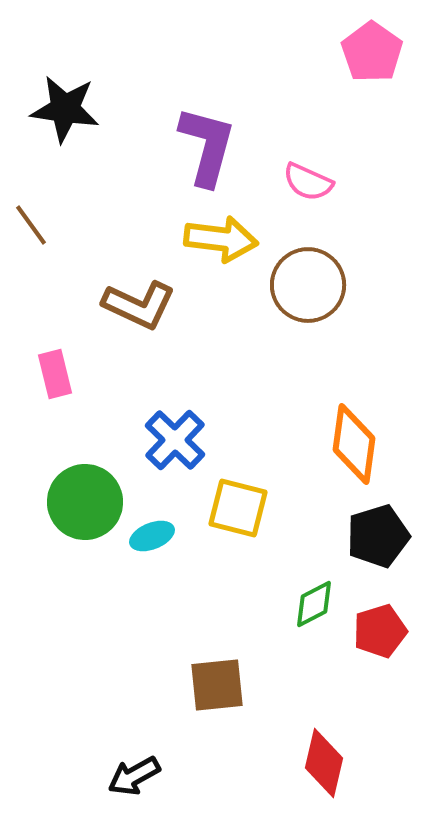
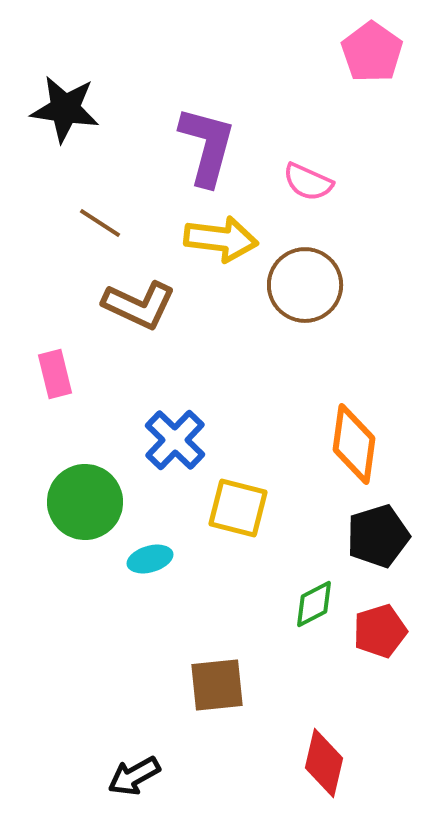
brown line: moved 69 px right, 2 px up; rotated 21 degrees counterclockwise
brown circle: moved 3 px left
cyan ellipse: moved 2 px left, 23 px down; rotated 6 degrees clockwise
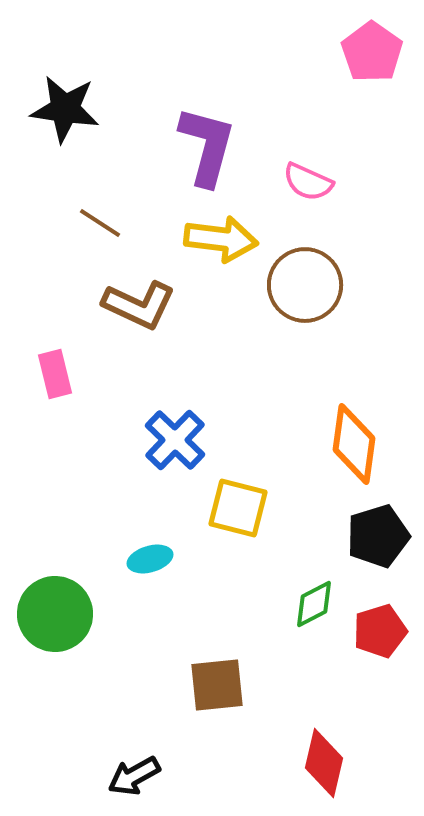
green circle: moved 30 px left, 112 px down
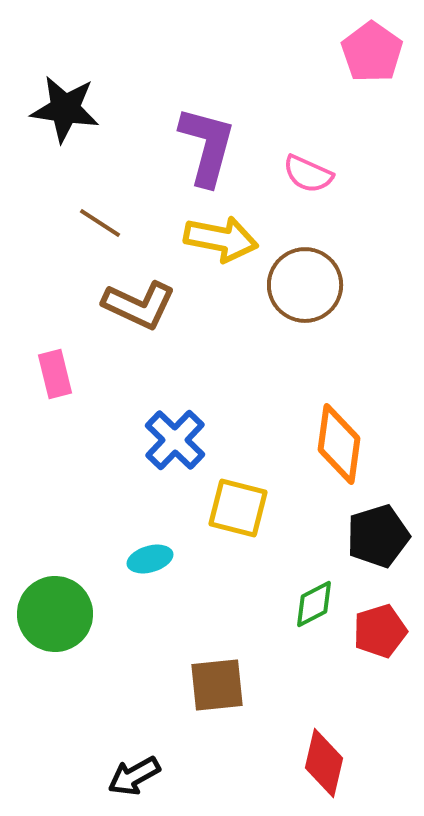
pink semicircle: moved 8 px up
yellow arrow: rotated 4 degrees clockwise
orange diamond: moved 15 px left
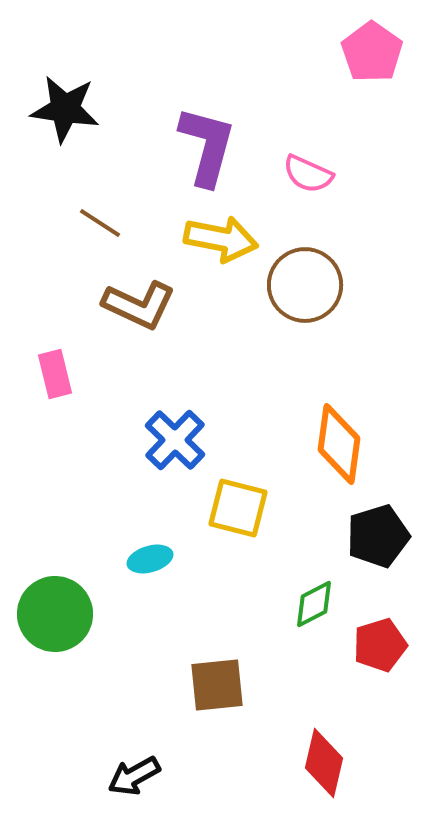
red pentagon: moved 14 px down
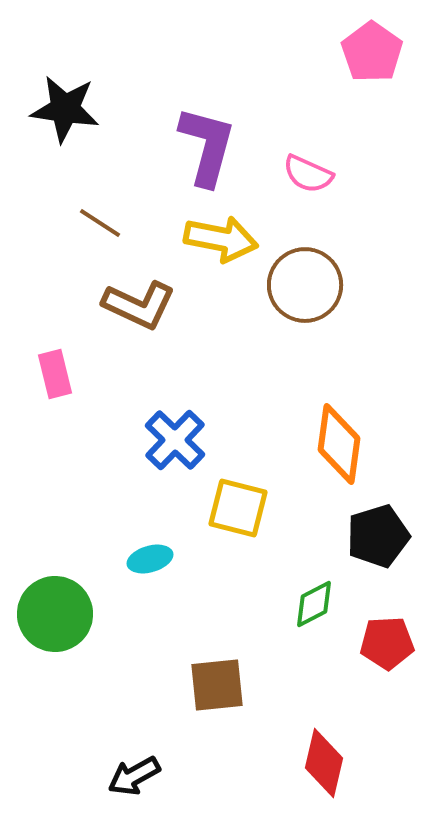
red pentagon: moved 7 px right, 2 px up; rotated 14 degrees clockwise
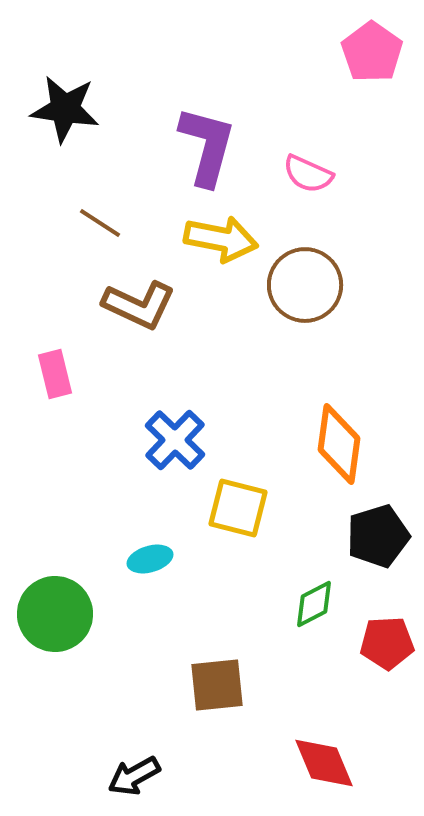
red diamond: rotated 36 degrees counterclockwise
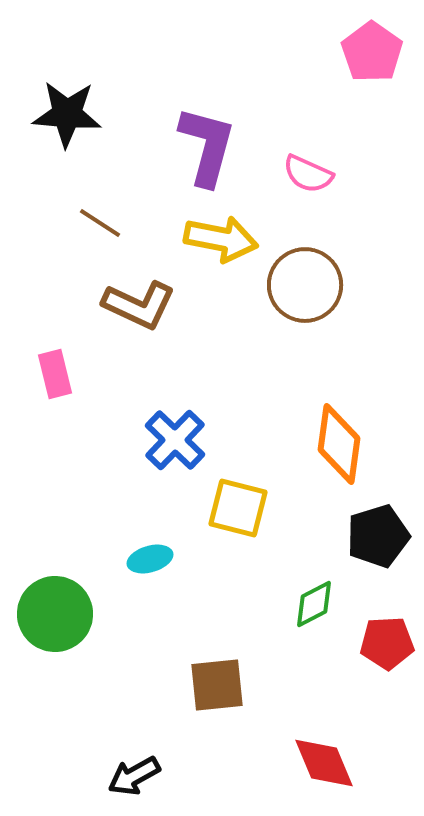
black star: moved 2 px right, 5 px down; rotated 4 degrees counterclockwise
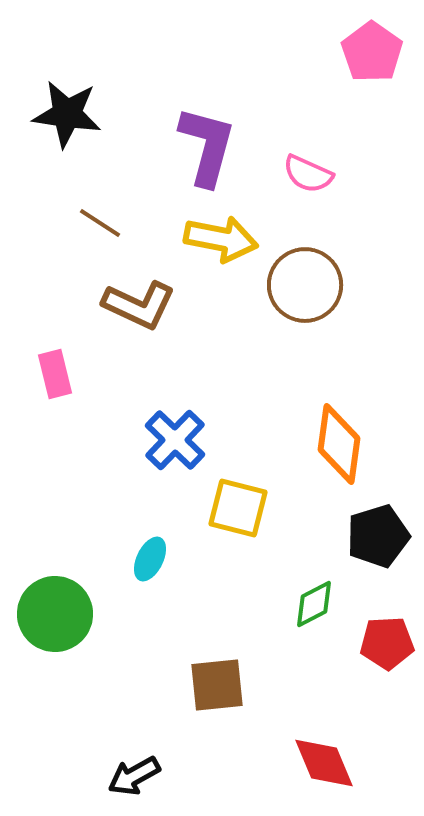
black star: rotated 4 degrees clockwise
cyan ellipse: rotated 48 degrees counterclockwise
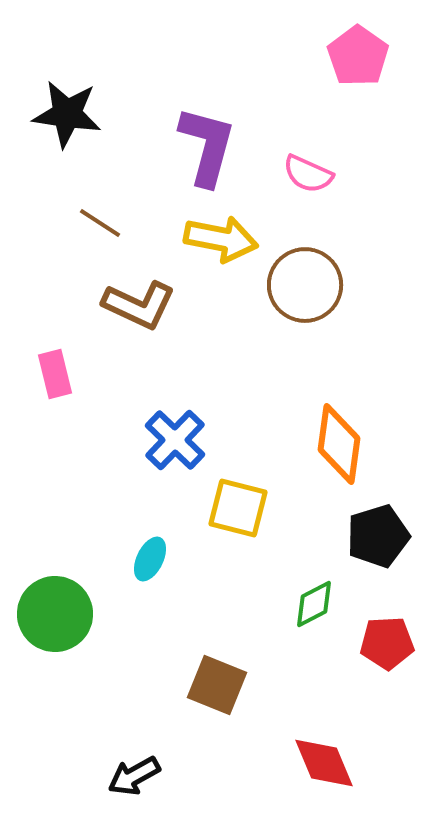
pink pentagon: moved 14 px left, 4 px down
brown square: rotated 28 degrees clockwise
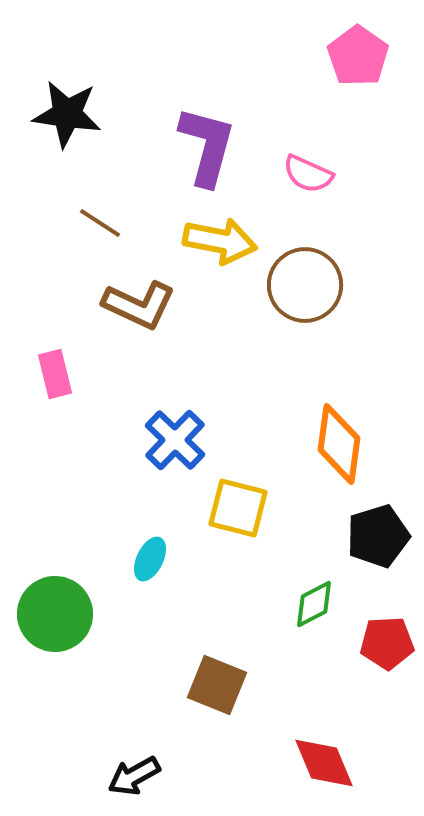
yellow arrow: moved 1 px left, 2 px down
